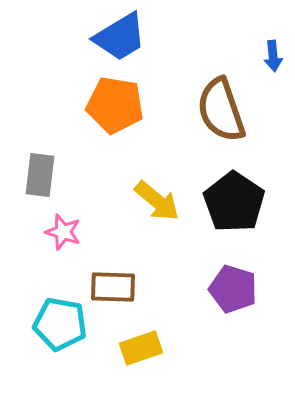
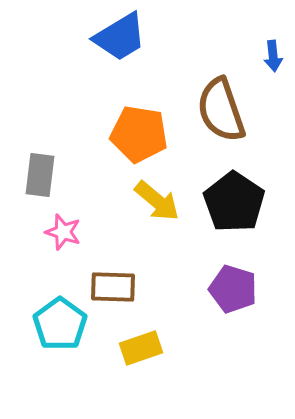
orange pentagon: moved 24 px right, 29 px down
cyan pentagon: rotated 26 degrees clockwise
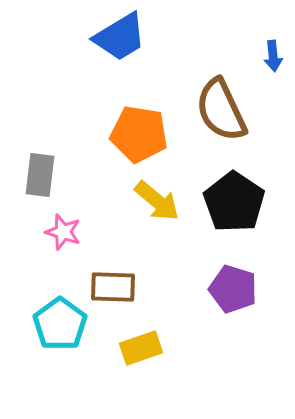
brown semicircle: rotated 6 degrees counterclockwise
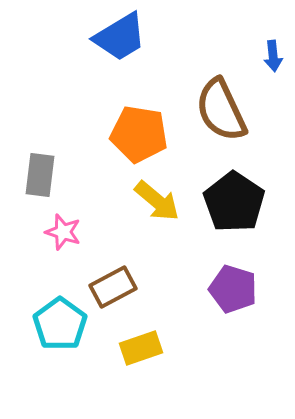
brown rectangle: rotated 30 degrees counterclockwise
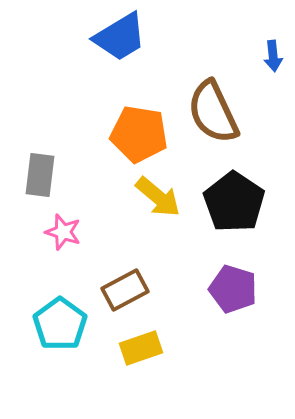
brown semicircle: moved 8 px left, 2 px down
yellow arrow: moved 1 px right, 4 px up
brown rectangle: moved 12 px right, 3 px down
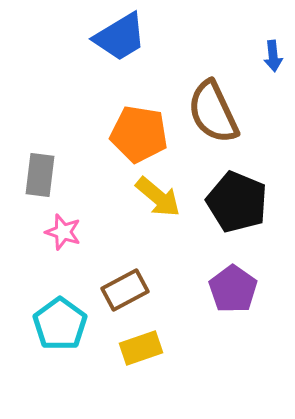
black pentagon: moved 3 px right; rotated 12 degrees counterclockwise
purple pentagon: rotated 18 degrees clockwise
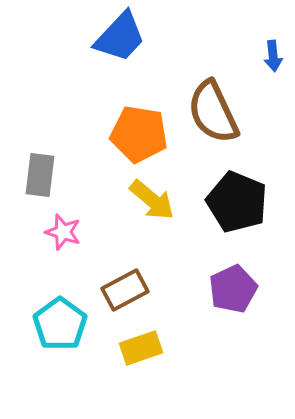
blue trapezoid: rotated 16 degrees counterclockwise
yellow arrow: moved 6 px left, 3 px down
purple pentagon: rotated 12 degrees clockwise
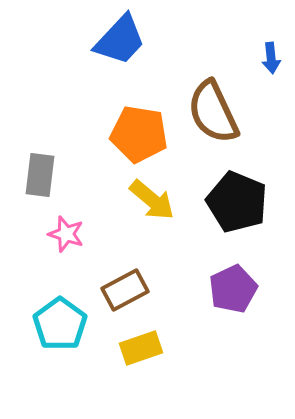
blue trapezoid: moved 3 px down
blue arrow: moved 2 px left, 2 px down
pink star: moved 3 px right, 2 px down
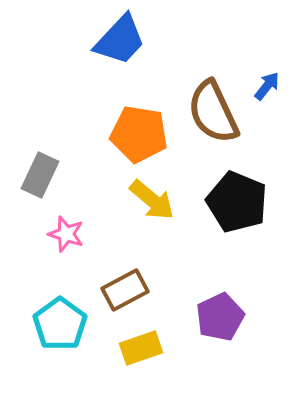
blue arrow: moved 4 px left, 28 px down; rotated 136 degrees counterclockwise
gray rectangle: rotated 18 degrees clockwise
purple pentagon: moved 13 px left, 28 px down
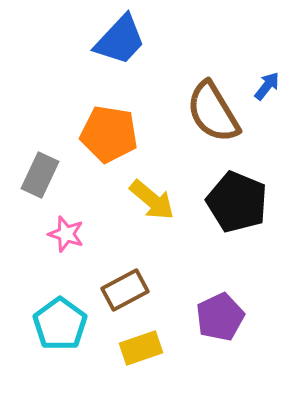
brown semicircle: rotated 6 degrees counterclockwise
orange pentagon: moved 30 px left
